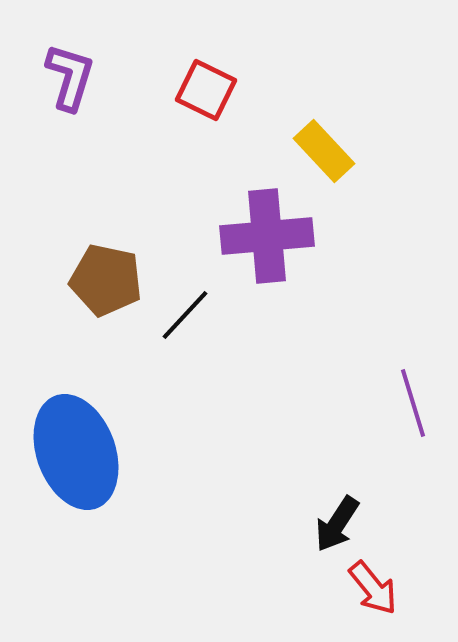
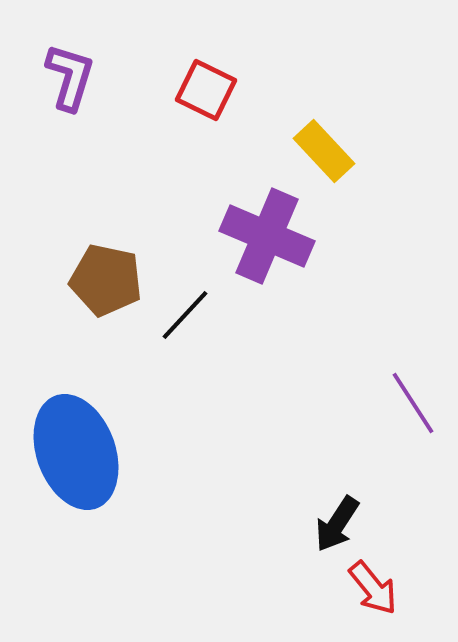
purple cross: rotated 28 degrees clockwise
purple line: rotated 16 degrees counterclockwise
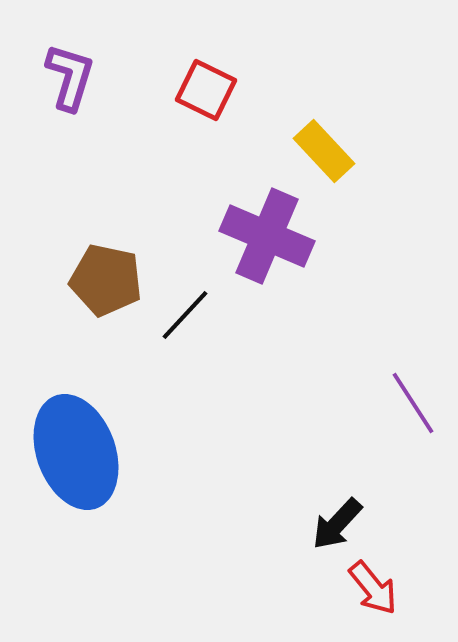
black arrow: rotated 10 degrees clockwise
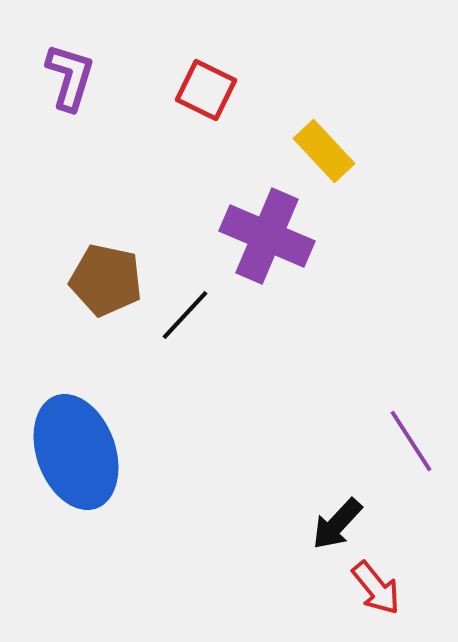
purple line: moved 2 px left, 38 px down
red arrow: moved 3 px right
